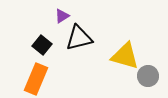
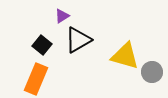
black triangle: moved 1 px left, 2 px down; rotated 16 degrees counterclockwise
gray circle: moved 4 px right, 4 px up
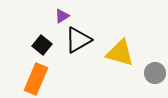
yellow triangle: moved 5 px left, 3 px up
gray circle: moved 3 px right, 1 px down
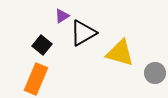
black triangle: moved 5 px right, 7 px up
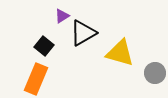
black square: moved 2 px right, 1 px down
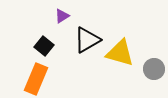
black triangle: moved 4 px right, 7 px down
gray circle: moved 1 px left, 4 px up
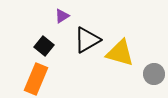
gray circle: moved 5 px down
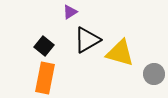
purple triangle: moved 8 px right, 4 px up
orange rectangle: moved 9 px right, 1 px up; rotated 12 degrees counterclockwise
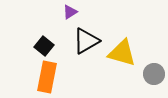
black triangle: moved 1 px left, 1 px down
yellow triangle: moved 2 px right
orange rectangle: moved 2 px right, 1 px up
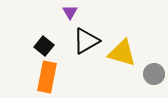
purple triangle: rotated 28 degrees counterclockwise
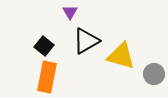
yellow triangle: moved 1 px left, 3 px down
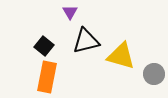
black triangle: rotated 16 degrees clockwise
